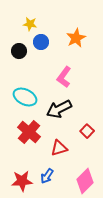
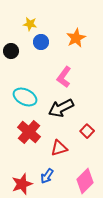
black circle: moved 8 px left
black arrow: moved 2 px right, 1 px up
red star: moved 3 px down; rotated 15 degrees counterclockwise
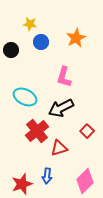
black circle: moved 1 px up
pink L-shape: rotated 20 degrees counterclockwise
red cross: moved 8 px right, 1 px up; rotated 10 degrees clockwise
blue arrow: rotated 28 degrees counterclockwise
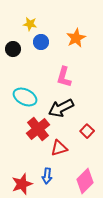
black circle: moved 2 px right, 1 px up
red cross: moved 1 px right, 2 px up
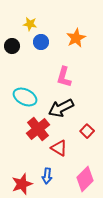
black circle: moved 1 px left, 3 px up
red triangle: rotated 48 degrees clockwise
pink diamond: moved 2 px up
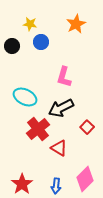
orange star: moved 14 px up
red square: moved 4 px up
blue arrow: moved 9 px right, 10 px down
red star: rotated 15 degrees counterclockwise
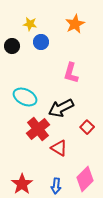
orange star: moved 1 px left
pink L-shape: moved 7 px right, 4 px up
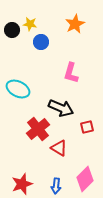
black circle: moved 16 px up
cyan ellipse: moved 7 px left, 8 px up
black arrow: rotated 130 degrees counterclockwise
red square: rotated 32 degrees clockwise
red star: rotated 15 degrees clockwise
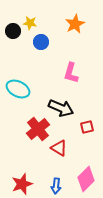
yellow star: moved 1 px up
black circle: moved 1 px right, 1 px down
pink diamond: moved 1 px right
